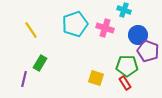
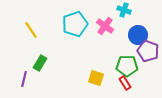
pink cross: moved 2 px up; rotated 18 degrees clockwise
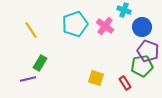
blue circle: moved 4 px right, 8 px up
green pentagon: moved 15 px right; rotated 10 degrees counterclockwise
purple line: moved 4 px right; rotated 63 degrees clockwise
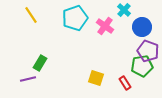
cyan cross: rotated 24 degrees clockwise
cyan pentagon: moved 6 px up
yellow line: moved 15 px up
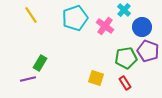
green pentagon: moved 16 px left, 8 px up
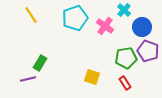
yellow square: moved 4 px left, 1 px up
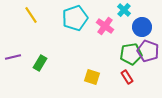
green pentagon: moved 5 px right, 4 px up
purple line: moved 15 px left, 22 px up
red rectangle: moved 2 px right, 6 px up
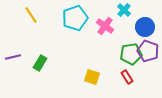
blue circle: moved 3 px right
